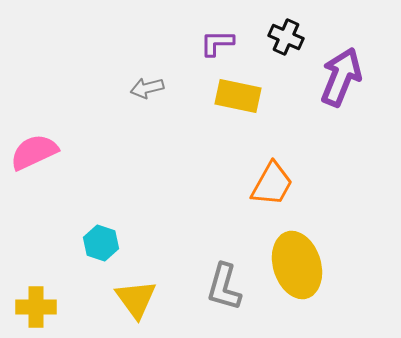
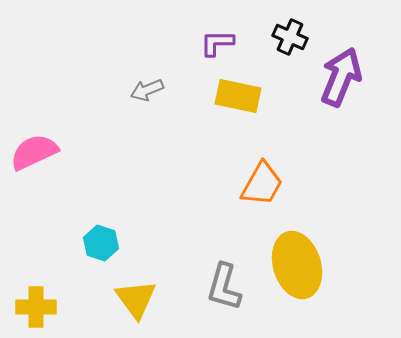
black cross: moved 4 px right
gray arrow: moved 2 px down; rotated 8 degrees counterclockwise
orange trapezoid: moved 10 px left
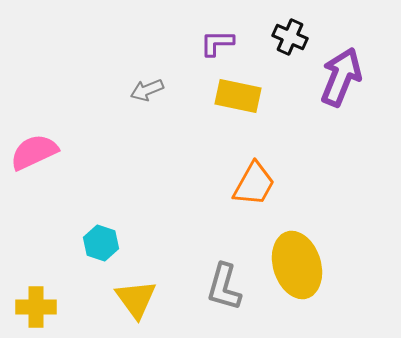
orange trapezoid: moved 8 px left
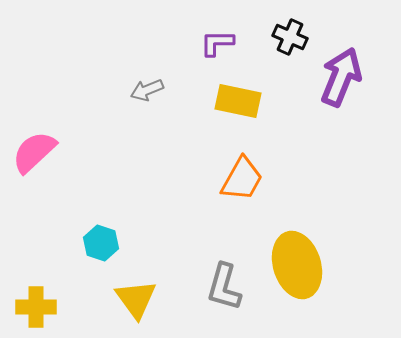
yellow rectangle: moved 5 px down
pink semicircle: rotated 18 degrees counterclockwise
orange trapezoid: moved 12 px left, 5 px up
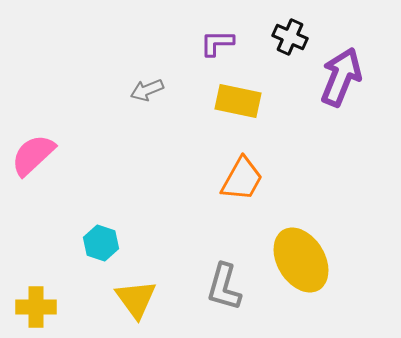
pink semicircle: moved 1 px left, 3 px down
yellow ellipse: moved 4 px right, 5 px up; rotated 14 degrees counterclockwise
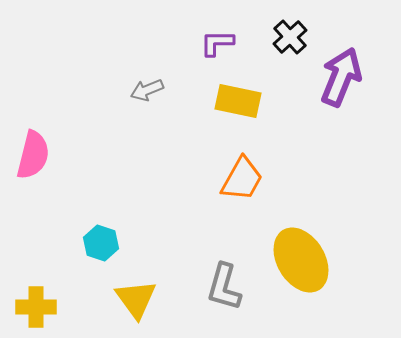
black cross: rotated 24 degrees clockwise
pink semicircle: rotated 147 degrees clockwise
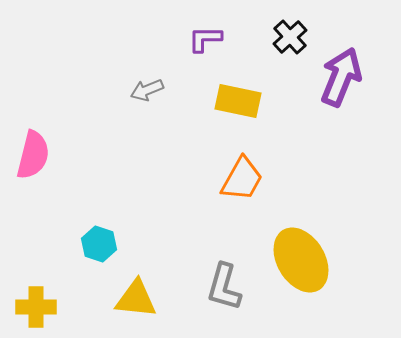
purple L-shape: moved 12 px left, 4 px up
cyan hexagon: moved 2 px left, 1 px down
yellow triangle: rotated 48 degrees counterclockwise
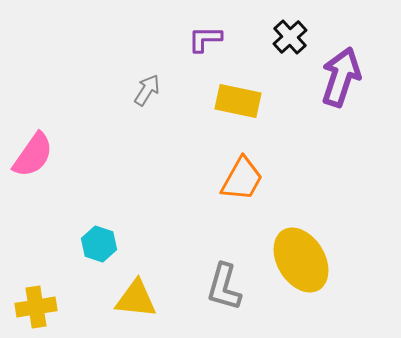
purple arrow: rotated 4 degrees counterclockwise
gray arrow: rotated 144 degrees clockwise
pink semicircle: rotated 21 degrees clockwise
yellow cross: rotated 9 degrees counterclockwise
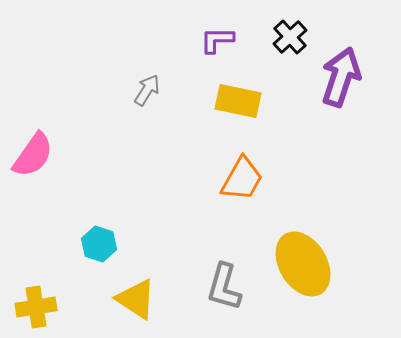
purple L-shape: moved 12 px right, 1 px down
yellow ellipse: moved 2 px right, 4 px down
yellow triangle: rotated 27 degrees clockwise
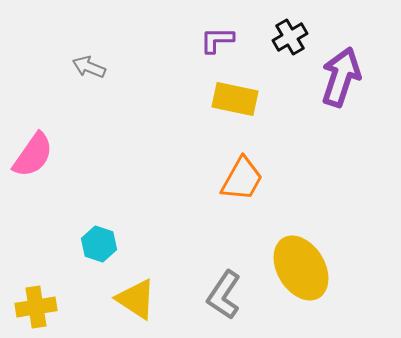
black cross: rotated 12 degrees clockwise
gray arrow: moved 58 px left, 23 px up; rotated 100 degrees counterclockwise
yellow rectangle: moved 3 px left, 2 px up
yellow ellipse: moved 2 px left, 4 px down
gray L-shape: moved 8 px down; rotated 18 degrees clockwise
